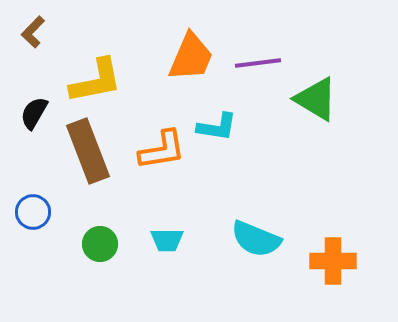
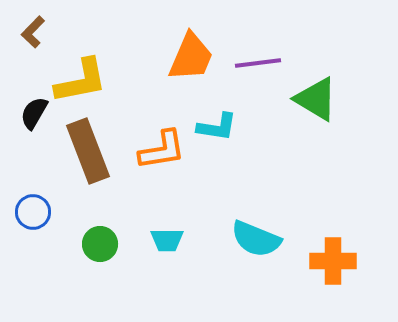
yellow L-shape: moved 15 px left
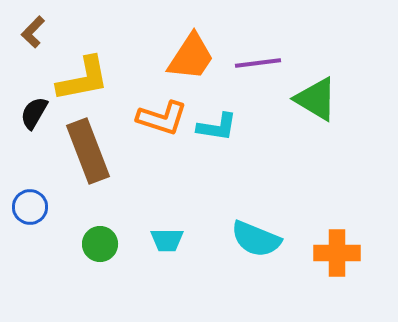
orange trapezoid: rotated 10 degrees clockwise
yellow L-shape: moved 2 px right, 2 px up
orange L-shape: moved 32 px up; rotated 27 degrees clockwise
blue circle: moved 3 px left, 5 px up
orange cross: moved 4 px right, 8 px up
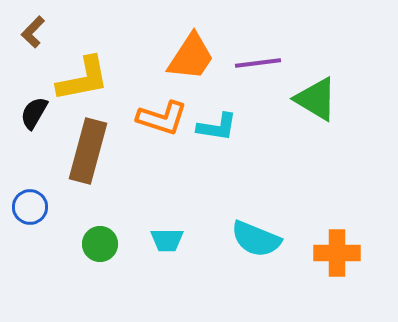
brown rectangle: rotated 36 degrees clockwise
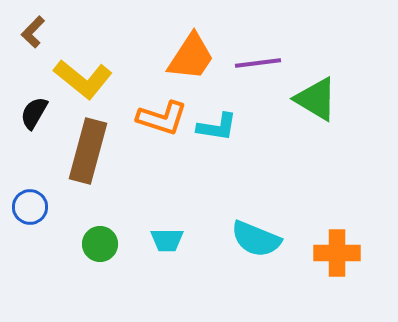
yellow L-shape: rotated 50 degrees clockwise
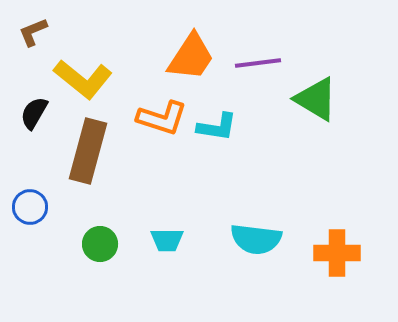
brown L-shape: rotated 24 degrees clockwise
cyan semicircle: rotated 15 degrees counterclockwise
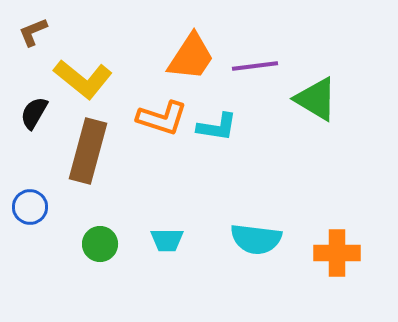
purple line: moved 3 px left, 3 px down
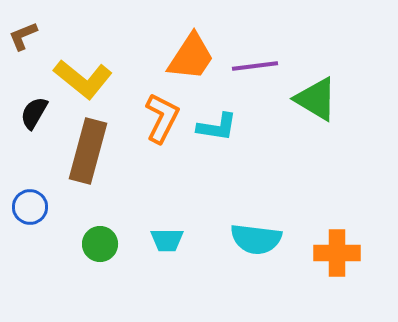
brown L-shape: moved 10 px left, 4 px down
orange L-shape: rotated 81 degrees counterclockwise
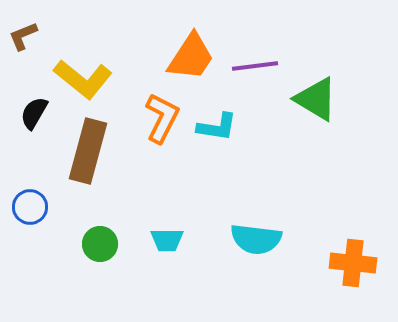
orange cross: moved 16 px right, 10 px down; rotated 6 degrees clockwise
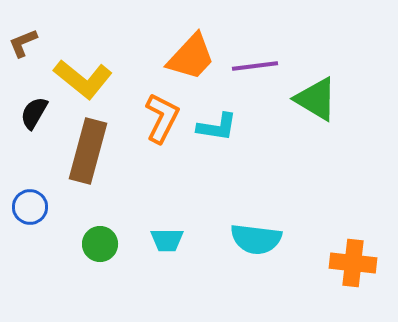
brown L-shape: moved 7 px down
orange trapezoid: rotated 10 degrees clockwise
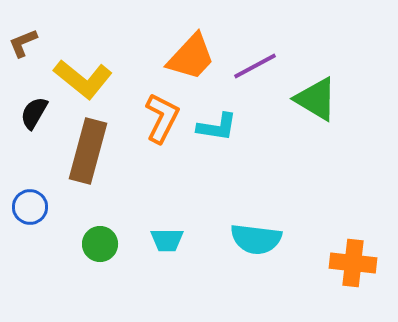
purple line: rotated 21 degrees counterclockwise
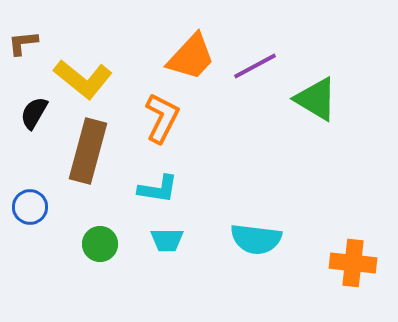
brown L-shape: rotated 16 degrees clockwise
cyan L-shape: moved 59 px left, 62 px down
